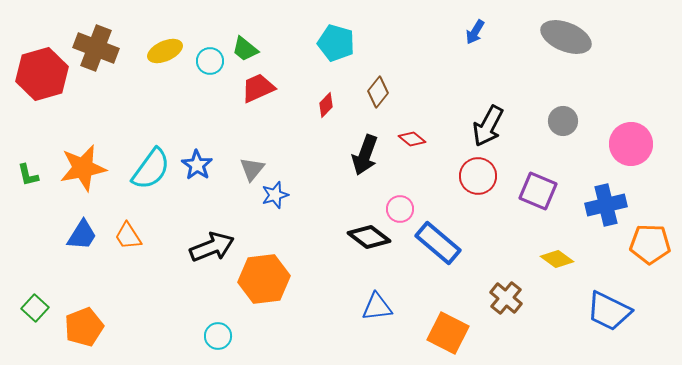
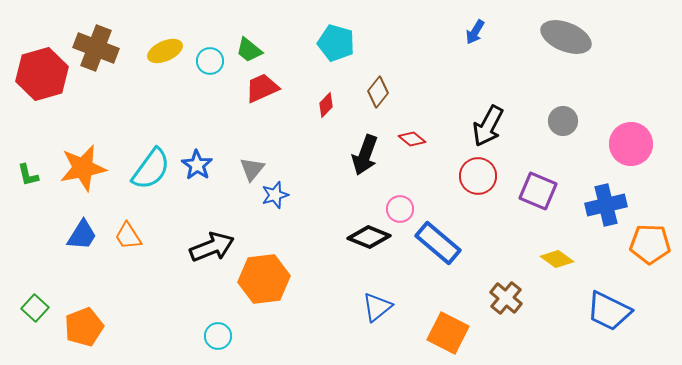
green trapezoid at (245, 49): moved 4 px right, 1 px down
red trapezoid at (258, 88): moved 4 px right
black diamond at (369, 237): rotated 15 degrees counterclockwise
blue triangle at (377, 307): rotated 32 degrees counterclockwise
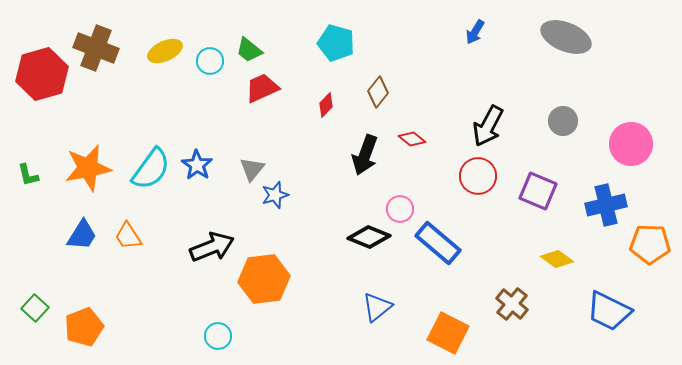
orange star at (83, 168): moved 5 px right
brown cross at (506, 298): moved 6 px right, 6 px down
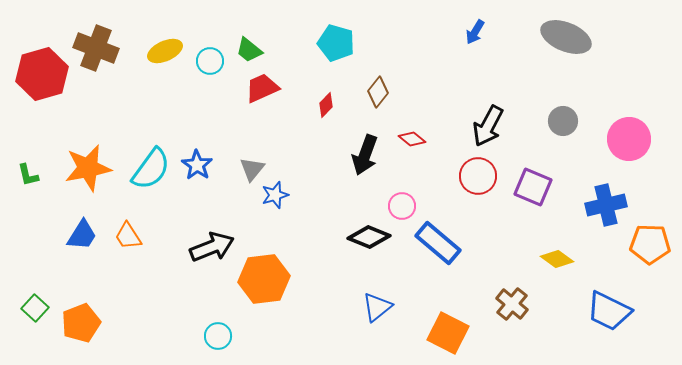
pink circle at (631, 144): moved 2 px left, 5 px up
purple square at (538, 191): moved 5 px left, 4 px up
pink circle at (400, 209): moved 2 px right, 3 px up
orange pentagon at (84, 327): moved 3 px left, 4 px up
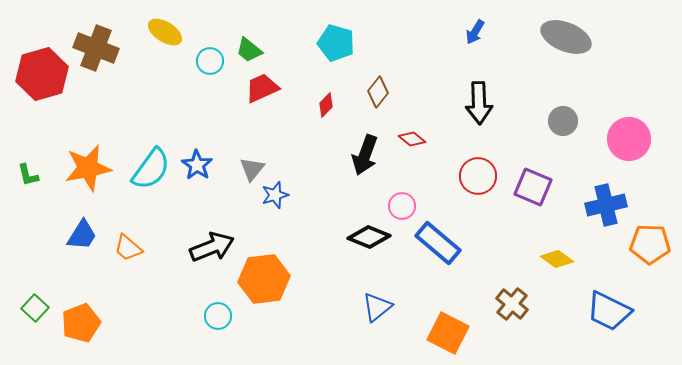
yellow ellipse at (165, 51): moved 19 px up; rotated 56 degrees clockwise
black arrow at (488, 126): moved 9 px left, 23 px up; rotated 30 degrees counterclockwise
orange trapezoid at (128, 236): moved 12 px down; rotated 16 degrees counterclockwise
cyan circle at (218, 336): moved 20 px up
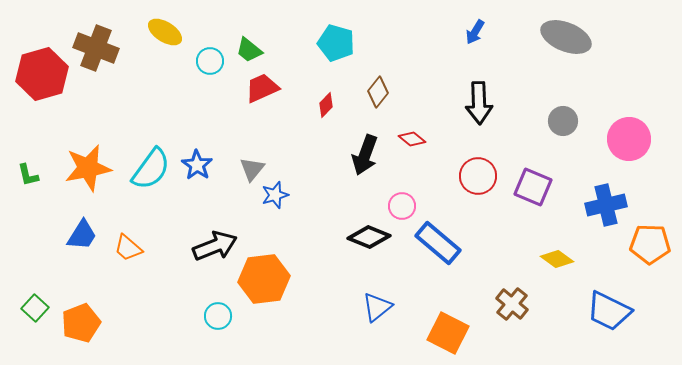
black arrow at (212, 247): moved 3 px right, 1 px up
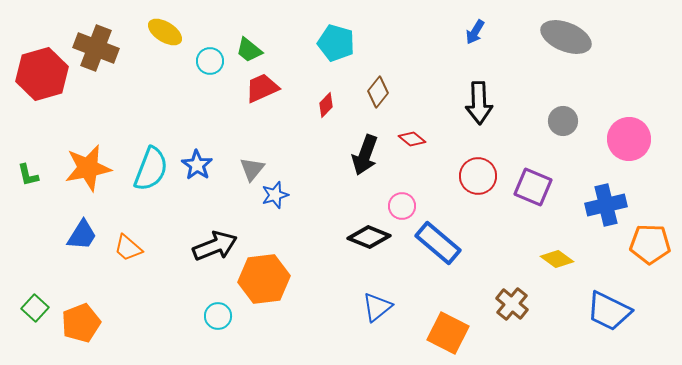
cyan semicircle at (151, 169): rotated 15 degrees counterclockwise
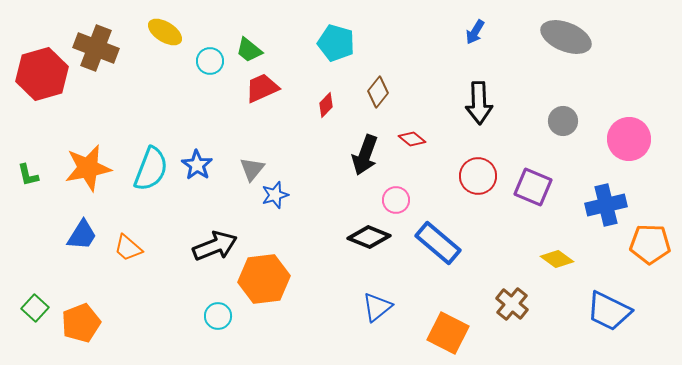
pink circle at (402, 206): moved 6 px left, 6 px up
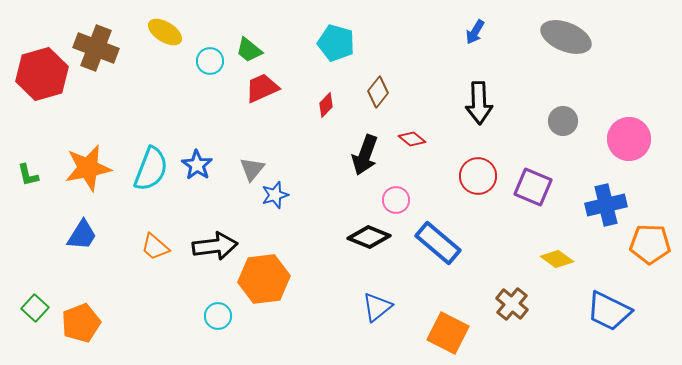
black arrow at (215, 246): rotated 15 degrees clockwise
orange trapezoid at (128, 248): moved 27 px right, 1 px up
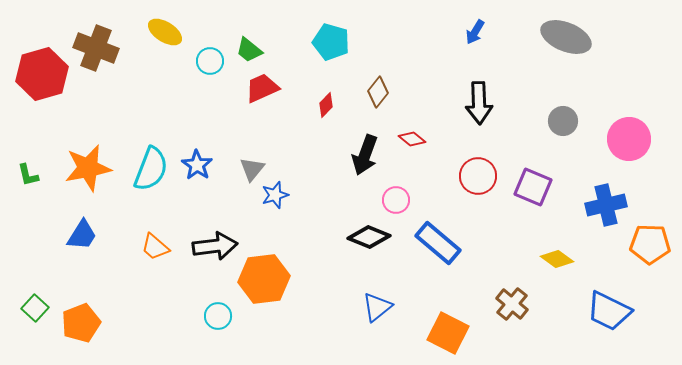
cyan pentagon at (336, 43): moved 5 px left, 1 px up
